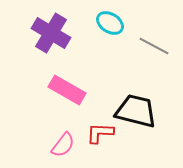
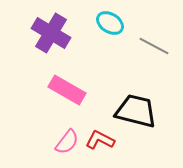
red L-shape: moved 7 px down; rotated 24 degrees clockwise
pink semicircle: moved 4 px right, 3 px up
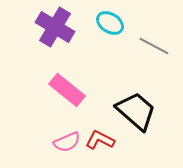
purple cross: moved 4 px right, 6 px up
pink rectangle: rotated 9 degrees clockwise
black trapezoid: rotated 27 degrees clockwise
pink semicircle: rotated 28 degrees clockwise
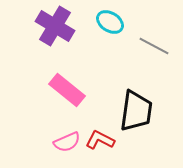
cyan ellipse: moved 1 px up
purple cross: moved 1 px up
black trapezoid: rotated 57 degrees clockwise
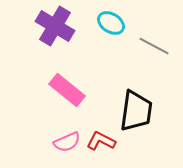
cyan ellipse: moved 1 px right, 1 px down
red L-shape: moved 1 px right, 1 px down
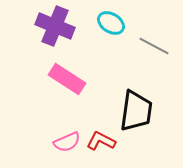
purple cross: rotated 9 degrees counterclockwise
pink rectangle: moved 11 px up; rotated 6 degrees counterclockwise
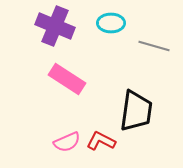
cyan ellipse: rotated 32 degrees counterclockwise
gray line: rotated 12 degrees counterclockwise
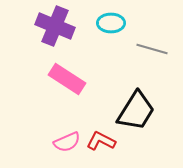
gray line: moved 2 px left, 3 px down
black trapezoid: rotated 24 degrees clockwise
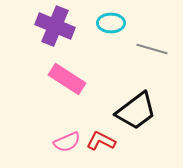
black trapezoid: rotated 21 degrees clockwise
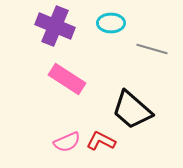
black trapezoid: moved 4 px left, 1 px up; rotated 78 degrees clockwise
